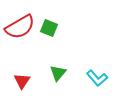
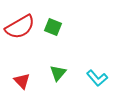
green square: moved 4 px right, 1 px up
red triangle: rotated 18 degrees counterclockwise
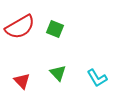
green square: moved 2 px right, 2 px down
green triangle: rotated 24 degrees counterclockwise
cyan L-shape: rotated 10 degrees clockwise
